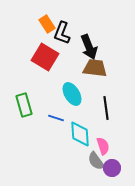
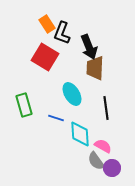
brown trapezoid: rotated 95 degrees counterclockwise
pink semicircle: rotated 42 degrees counterclockwise
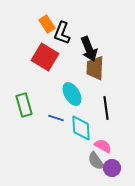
black arrow: moved 2 px down
cyan diamond: moved 1 px right, 6 px up
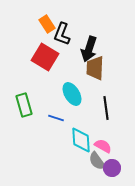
black L-shape: moved 1 px down
black arrow: rotated 40 degrees clockwise
cyan diamond: moved 12 px down
gray semicircle: moved 1 px right
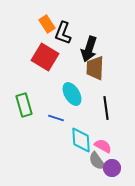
black L-shape: moved 1 px right, 1 px up
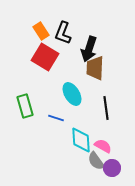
orange rectangle: moved 6 px left, 7 px down
green rectangle: moved 1 px right, 1 px down
gray semicircle: moved 1 px left
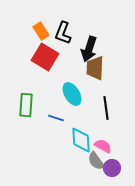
green rectangle: moved 1 px right, 1 px up; rotated 20 degrees clockwise
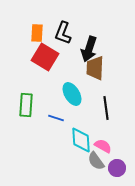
orange rectangle: moved 4 px left, 2 px down; rotated 36 degrees clockwise
purple circle: moved 5 px right
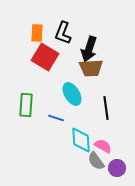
brown trapezoid: moved 4 px left; rotated 95 degrees counterclockwise
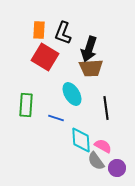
orange rectangle: moved 2 px right, 3 px up
